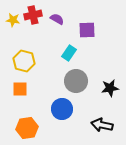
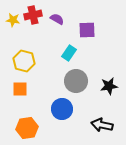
black star: moved 1 px left, 2 px up
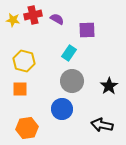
gray circle: moved 4 px left
black star: rotated 24 degrees counterclockwise
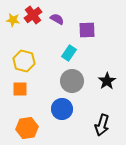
red cross: rotated 24 degrees counterclockwise
black star: moved 2 px left, 5 px up
black arrow: rotated 85 degrees counterclockwise
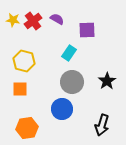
red cross: moved 6 px down
gray circle: moved 1 px down
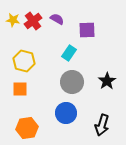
blue circle: moved 4 px right, 4 px down
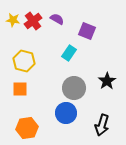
purple square: moved 1 px down; rotated 24 degrees clockwise
gray circle: moved 2 px right, 6 px down
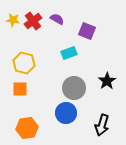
cyan rectangle: rotated 35 degrees clockwise
yellow hexagon: moved 2 px down
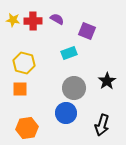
red cross: rotated 36 degrees clockwise
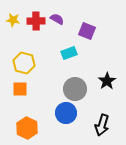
red cross: moved 3 px right
gray circle: moved 1 px right, 1 px down
orange hexagon: rotated 25 degrees counterclockwise
